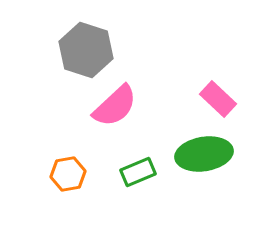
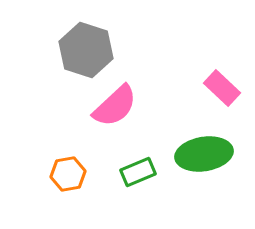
pink rectangle: moved 4 px right, 11 px up
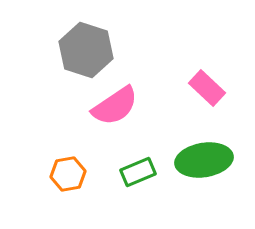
pink rectangle: moved 15 px left
pink semicircle: rotated 9 degrees clockwise
green ellipse: moved 6 px down
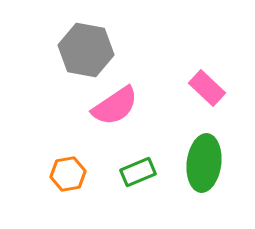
gray hexagon: rotated 8 degrees counterclockwise
green ellipse: moved 3 px down; rotated 74 degrees counterclockwise
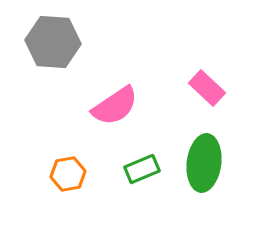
gray hexagon: moved 33 px left, 8 px up; rotated 6 degrees counterclockwise
green rectangle: moved 4 px right, 3 px up
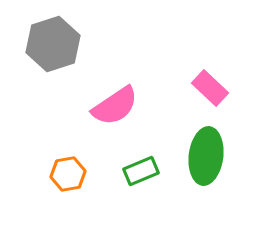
gray hexagon: moved 2 px down; rotated 22 degrees counterclockwise
pink rectangle: moved 3 px right
green ellipse: moved 2 px right, 7 px up
green rectangle: moved 1 px left, 2 px down
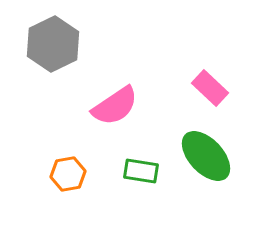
gray hexagon: rotated 8 degrees counterclockwise
green ellipse: rotated 50 degrees counterclockwise
green rectangle: rotated 32 degrees clockwise
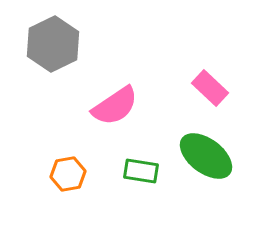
green ellipse: rotated 10 degrees counterclockwise
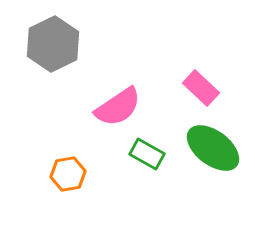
pink rectangle: moved 9 px left
pink semicircle: moved 3 px right, 1 px down
green ellipse: moved 7 px right, 8 px up
green rectangle: moved 6 px right, 17 px up; rotated 20 degrees clockwise
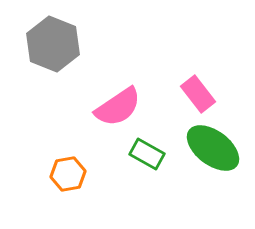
gray hexagon: rotated 12 degrees counterclockwise
pink rectangle: moved 3 px left, 6 px down; rotated 9 degrees clockwise
